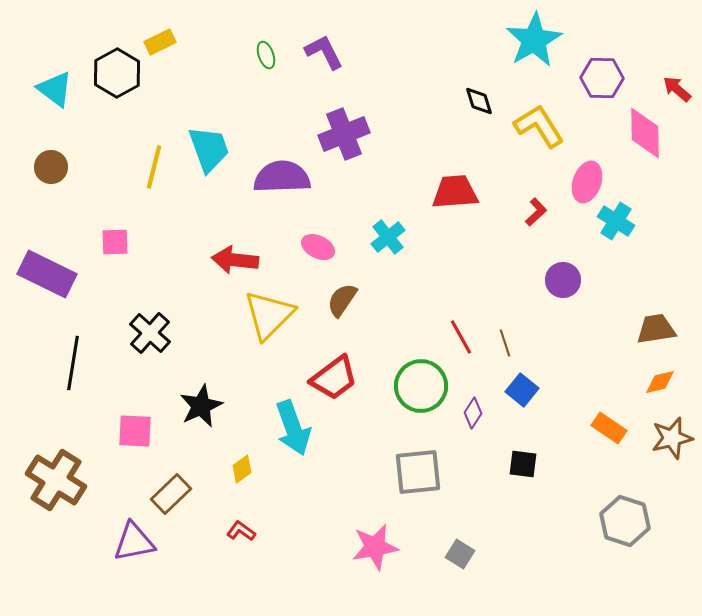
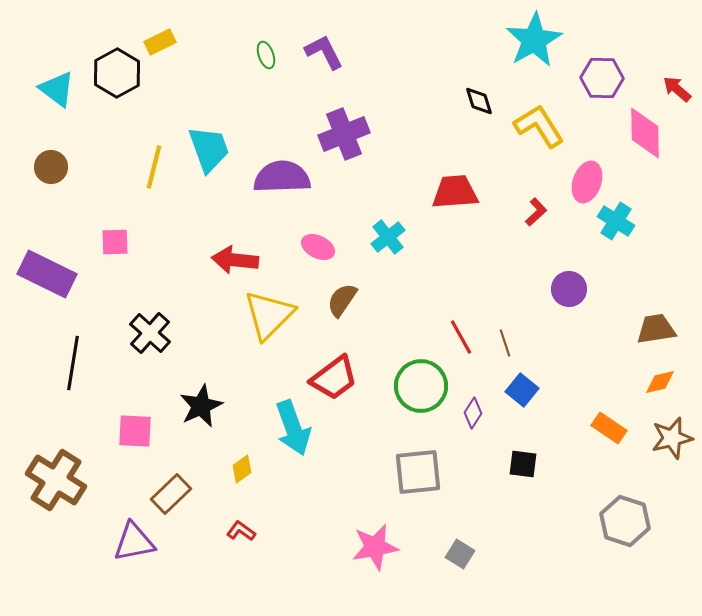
cyan triangle at (55, 89): moved 2 px right
purple circle at (563, 280): moved 6 px right, 9 px down
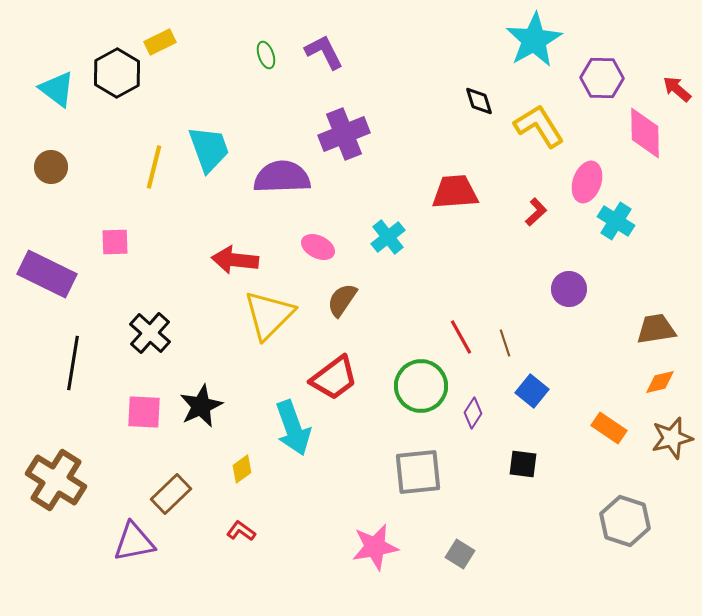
blue square at (522, 390): moved 10 px right, 1 px down
pink square at (135, 431): moved 9 px right, 19 px up
